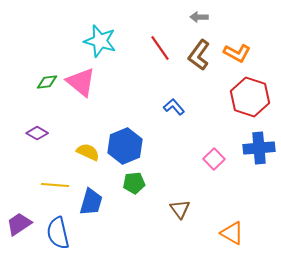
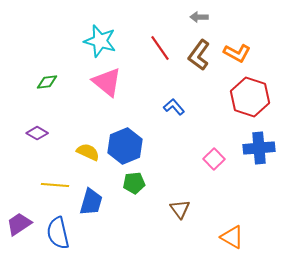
pink triangle: moved 26 px right
orange triangle: moved 4 px down
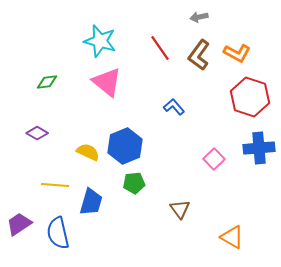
gray arrow: rotated 12 degrees counterclockwise
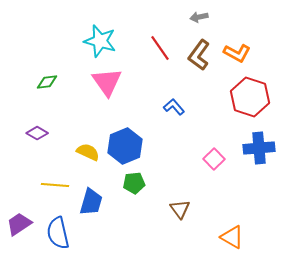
pink triangle: rotated 16 degrees clockwise
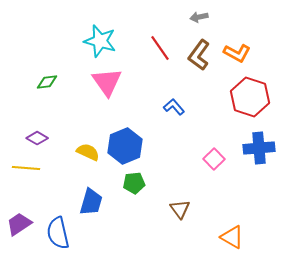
purple diamond: moved 5 px down
yellow line: moved 29 px left, 17 px up
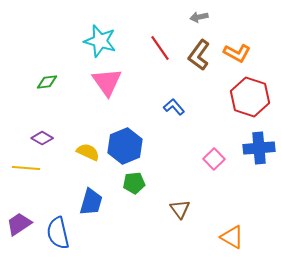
purple diamond: moved 5 px right
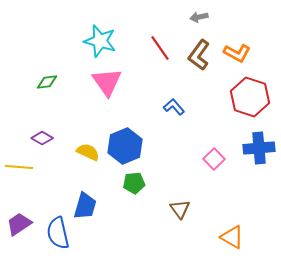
yellow line: moved 7 px left, 1 px up
blue trapezoid: moved 6 px left, 4 px down
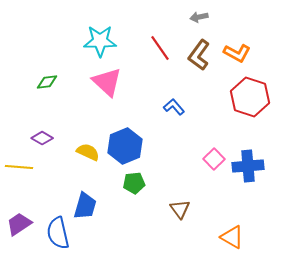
cyan star: rotated 16 degrees counterclockwise
pink triangle: rotated 12 degrees counterclockwise
blue cross: moved 11 px left, 18 px down
